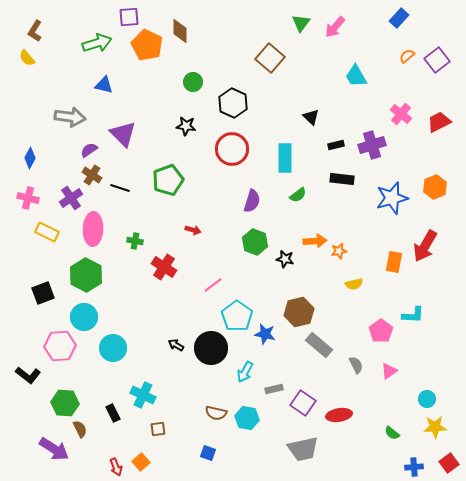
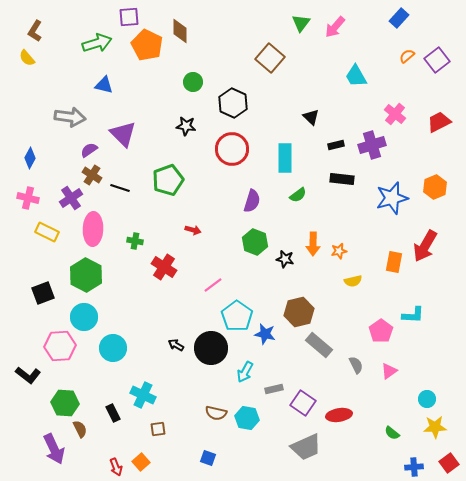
pink cross at (401, 114): moved 6 px left
orange arrow at (315, 241): moved 2 px left, 3 px down; rotated 95 degrees clockwise
yellow semicircle at (354, 284): moved 1 px left, 3 px up
purple arrow at (54, 449): rotated 32 degrees clockwise
gray trapezoid at (303, 449): moved 3 px right, 2 px up; rotated 12 degrees counterclockwise
blue square at (208, 453): moved 5 px down
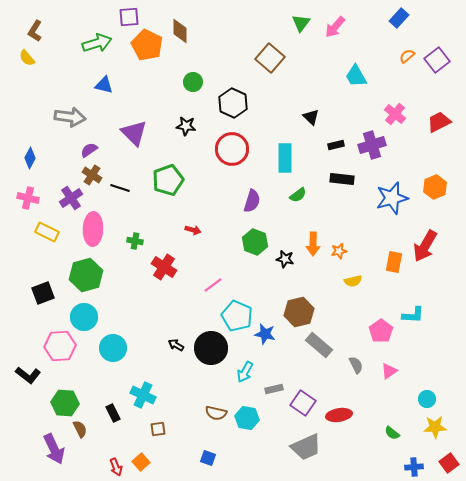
purple triangle at (123, 134): moved 11 px right, 1 px up
green hexagon at (86, 275): rotated 16 degrees clockwise
cyan pentagon at (237, 316): rotated 12 degrees counterclockwise
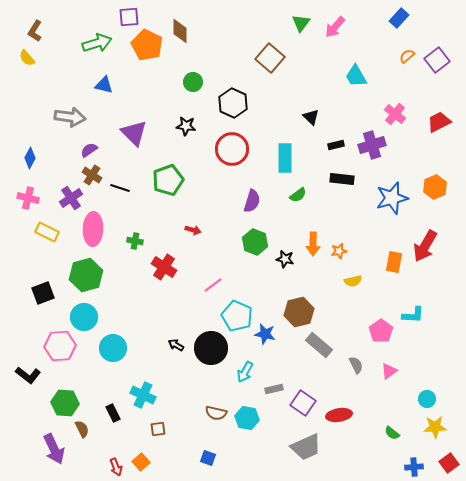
brown semicircle at (80, 429): moved 2 px right
